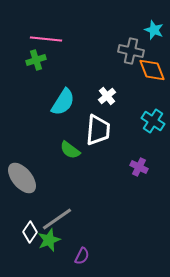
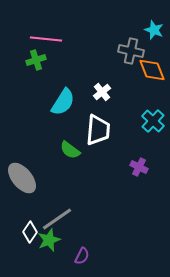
white cross: moved 5 px left, 4 px up
cyan cross: rotated 10 degrees clockwise
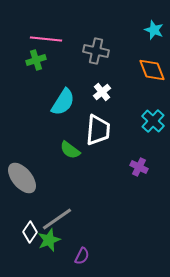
gray cross: moved 35 px left
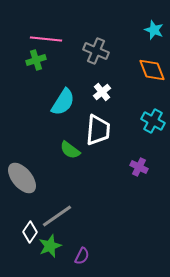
gray cross: rotated 10 degrees clockwise
cyan cross: rotated 15 degrees counterclockwise
gray line: moved 3 px up
green star: moved 1 px right, 6 px down
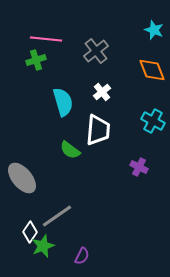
gray cross: rotated 30 degrees clockwise
cyan semicircle: rotated 48 degrees counterclockwise
green star: moved 7 px left
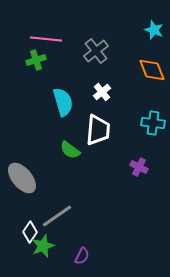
cyan cross: moved 2 px down; rotated 20 degrees counterclockwise
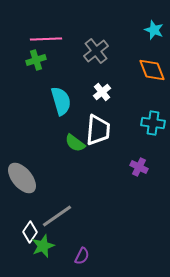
pink line: rotated 8 degrees counterclockwise
cyan semicircle: moved 2 px left, 1 px up
green semicircle: moved 5 px right, 7 px up
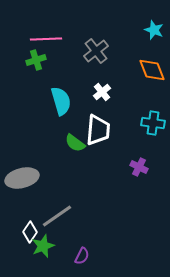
gray ellipse: rotated 64 degrees counterclockwise
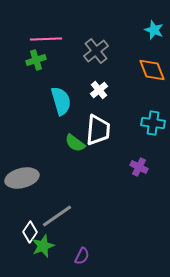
white cross: moved 3 px left, 2 px up
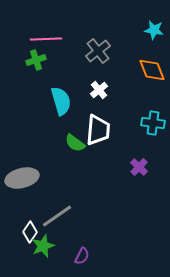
cyan star: rotated 12 degrees counterclockwise
gray cross: moved 2 px right
purple cross: rotated 18 degrees clockwise
